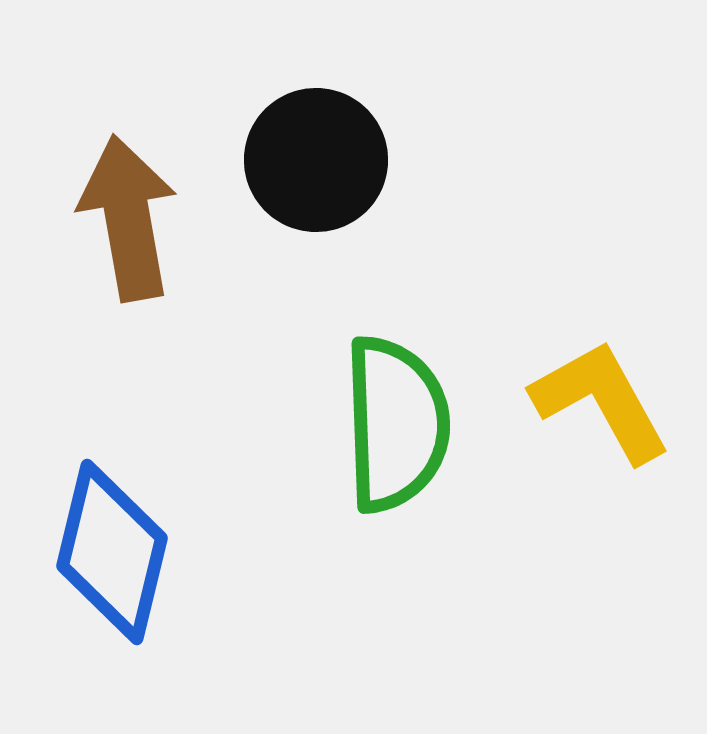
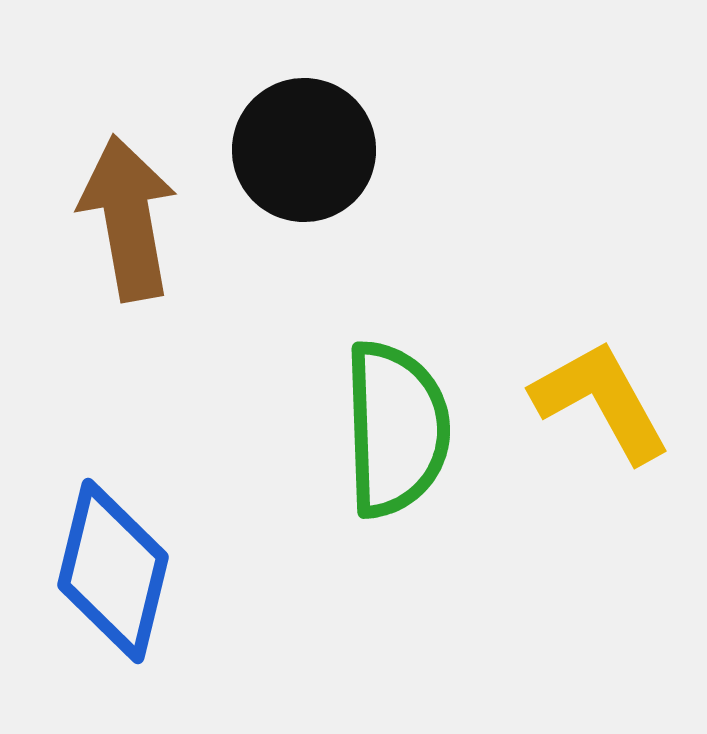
black circle: moved 12 px left, 10 px up
green semicircle: moved 5 px down
blue diamond: moved 1 px right, 19 px down
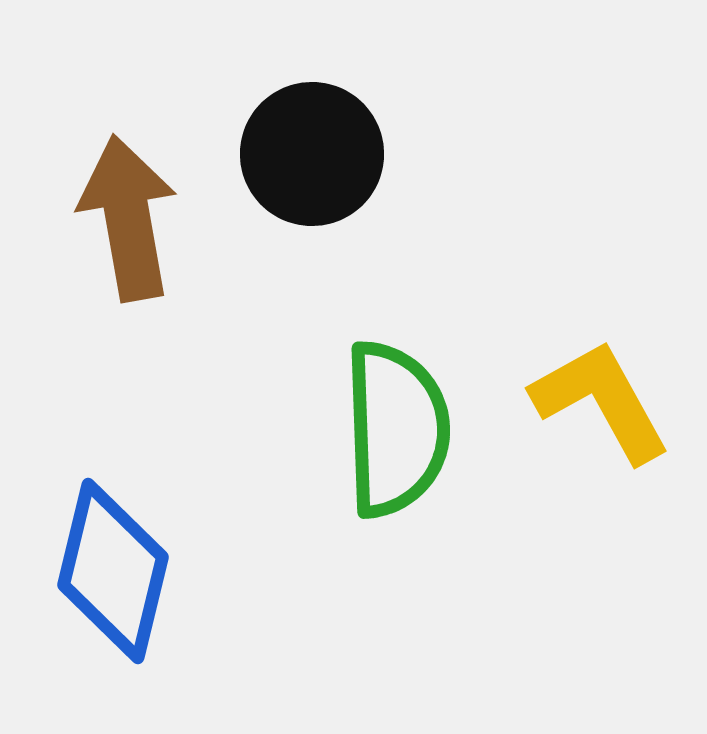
black circle: moved 8 px right, 4 px down
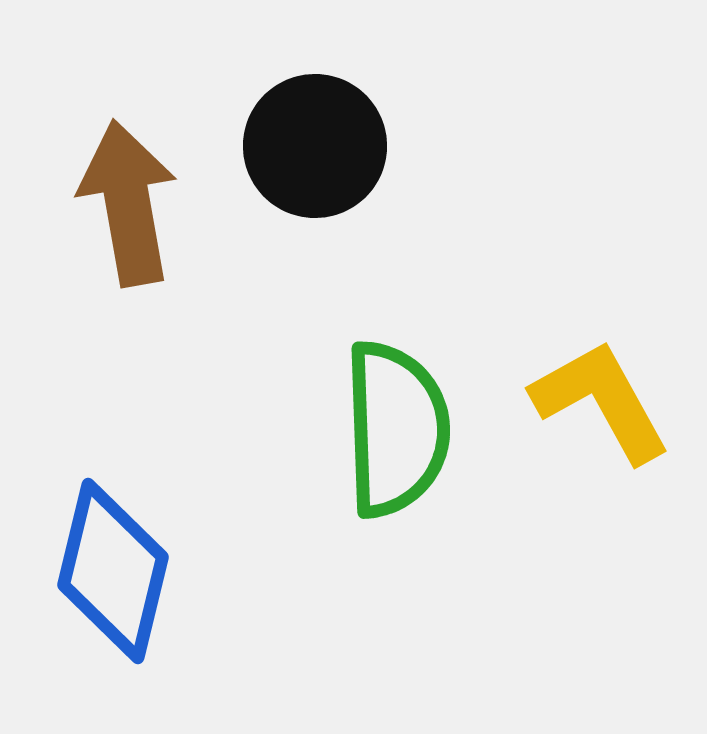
black circle: moved 3 px right, 8 px up
brown arrow: moved 15 px up
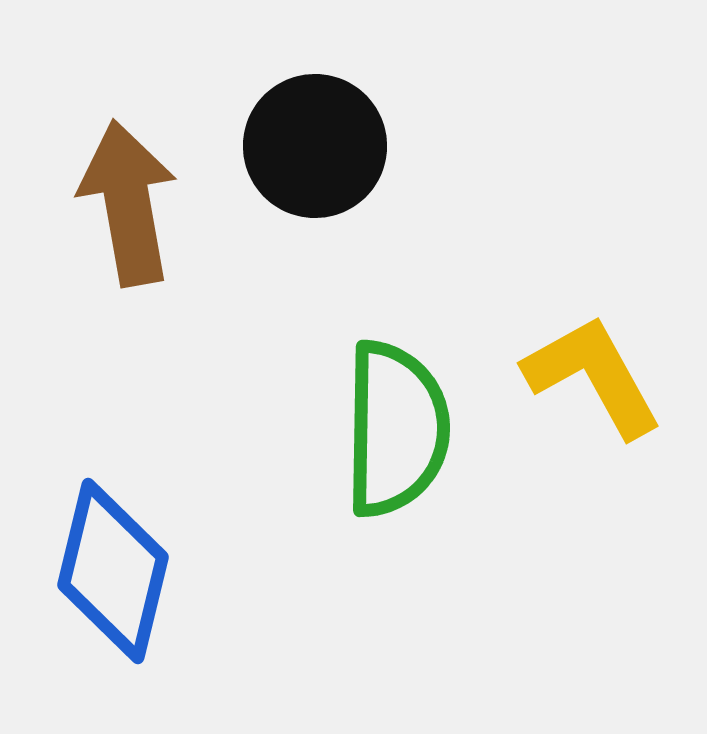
yellow L-shape: moved 8 px left, 25 px up
green semicircle: rotated 3 degrees clockwise
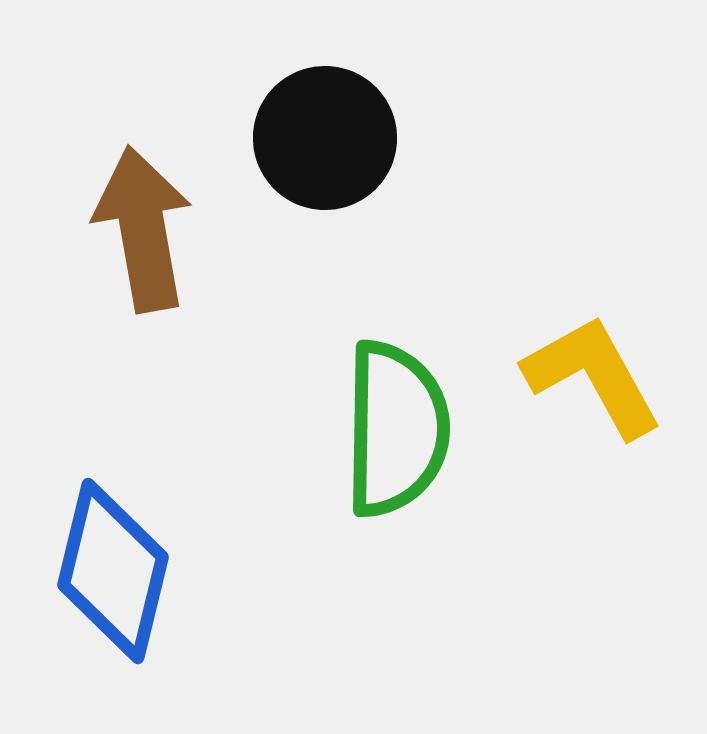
black circle: moved 10 px right, 8 px up
brown arrow: moved 15 px right, 26 px down
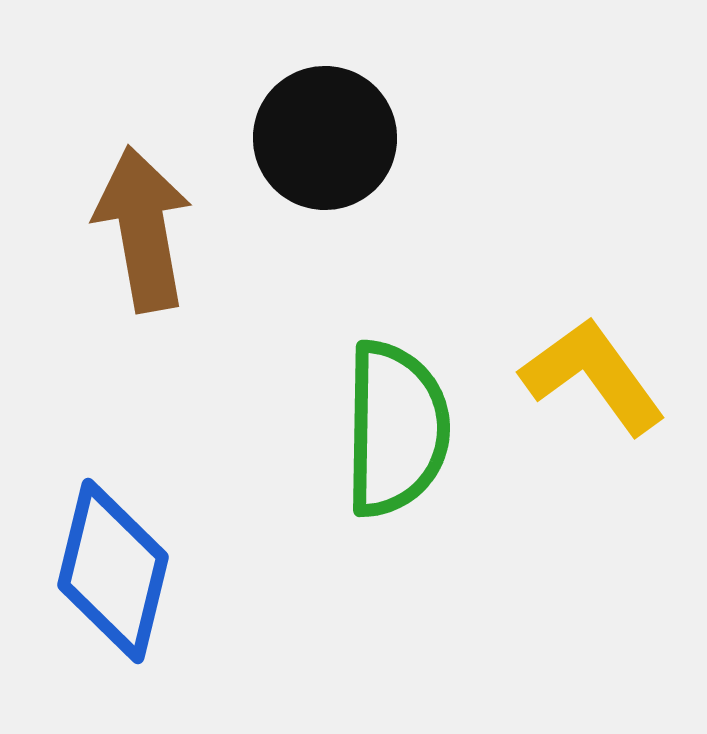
yellow L-shape: rotated 7 degrees counterclockwise
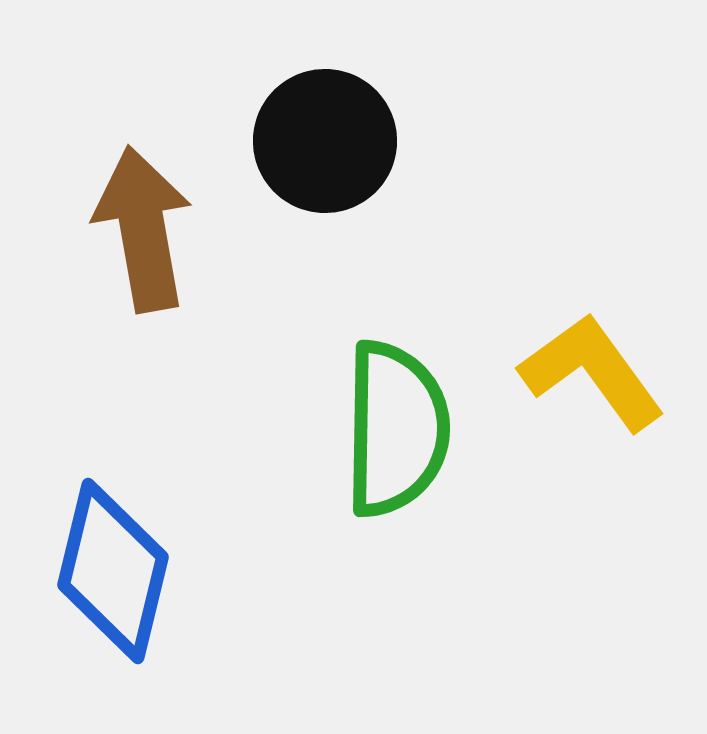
black circle: moved 3 px down
yellow L-shape: moved 1 px left, 4 px up
